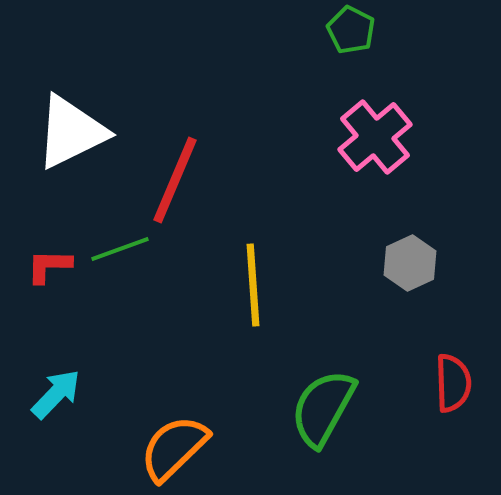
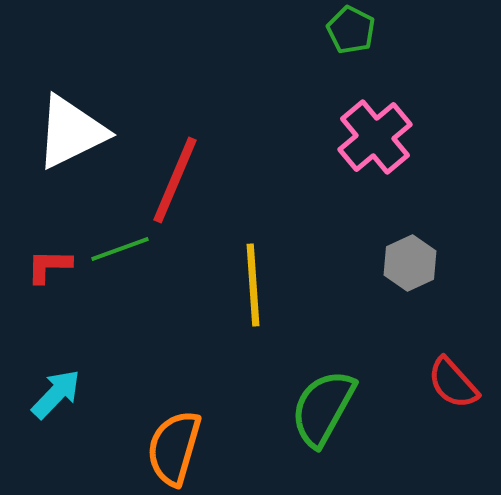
red semicircle: rotated 140 degrees clockwise
orange semicircle: rotated 30 degrees counterclockwise
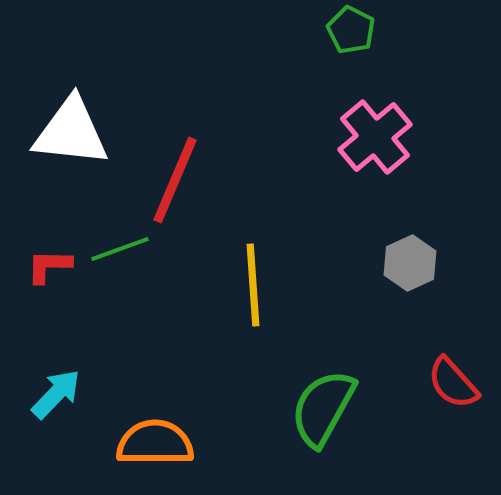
white triangle: rotated 32 degrees clockwise
orange semicircle: moved 19 px left, 5 px up; rotated 74 degrees clockwise
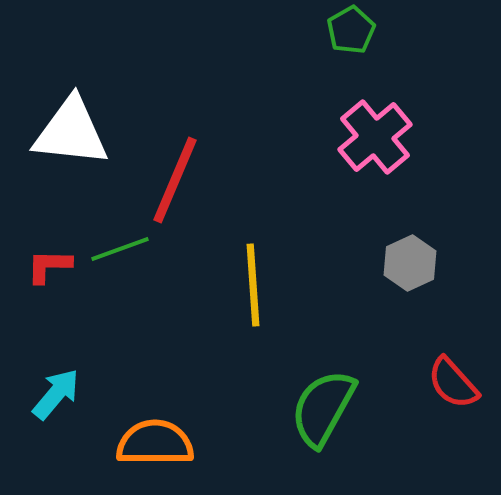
green pentagon: rotated 15 degrees clockwise
cyan arrow: rotated 4 degrees counterclockwise
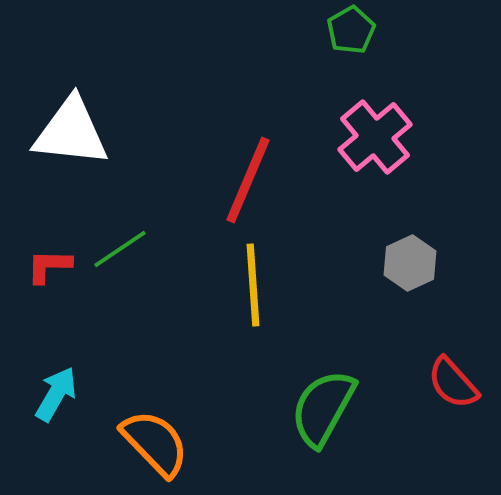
red line: moved 73 px right
green line: rotated 14 degrees counterclockwise
cyan arrow: rotated 10 degrees counterclockwise
orange semicircle: rotated 46 degrees clockwise
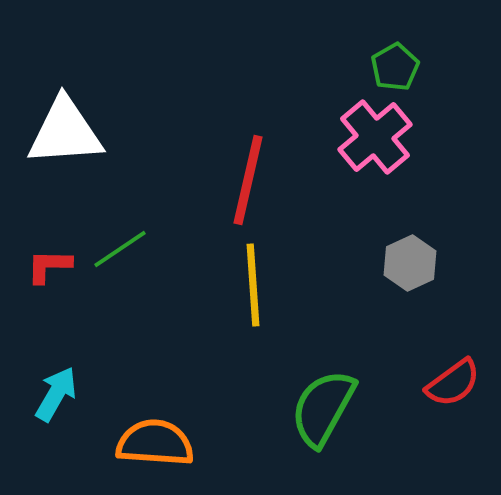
green pentagon: moved 44 px right, 37 px down
white triangle: moved 6 px left; rotated 10 degrees counterclockwise
red line: rotated 10 degrees counterclockwise
red semicircle: rotated 84 degrees counterclockwise
orange semicircle: rotated 42 degrees counterclockwise
